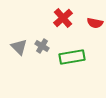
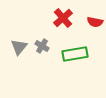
red semicircle: moved 1 px up
gray triangle: rotated 24 degrees clockwise
green rectangle: moved 3 px right, 3 px up
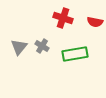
red cross: rotated 30 degrees counterclockwise
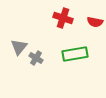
gray cross: moved 6 px left, 12 px down
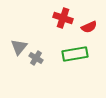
red semicircle: moved 6 px left, 5 px down; rotated 35 degrees counterclockwise
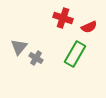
green rectangle: rotated 50 degrees counterclockwise
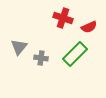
green rectangle: rotated 15 degrees clockwise
gray cross: moved 5 px right; rotated 24 degrees counterclockwise
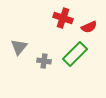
gray cross: moved 3 px right, 3 px down
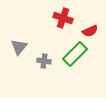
red semicircle: moved 1 px right, 4 px down
